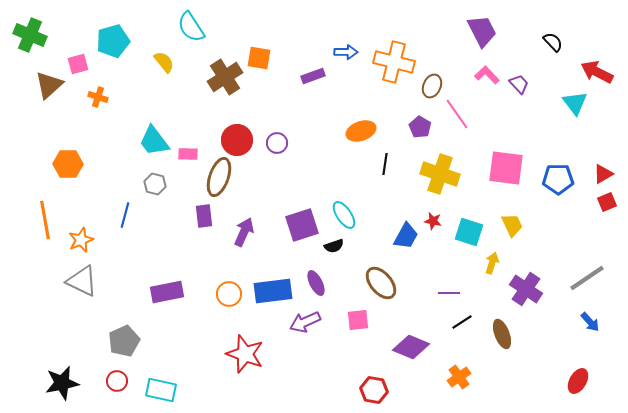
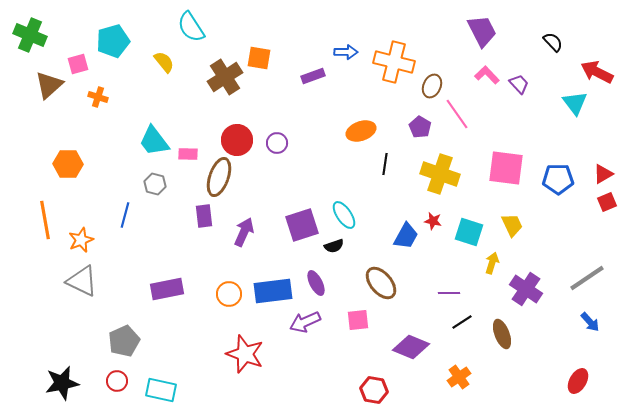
purple rectangle at (167, 292): moved 3 px up
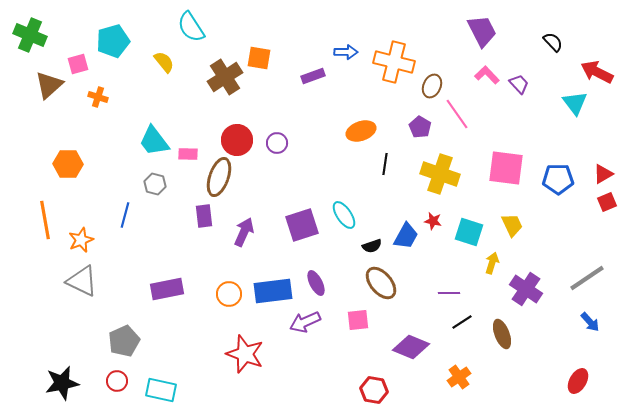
black semicircle at (334, 246): moved 38 px right
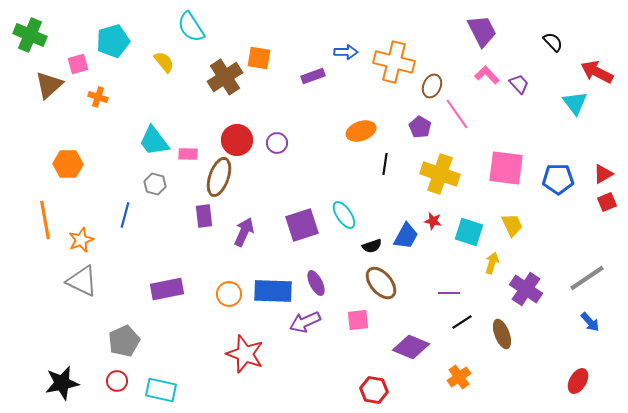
blue rectangle at (273, 291): rotated 9 degrees clockwise
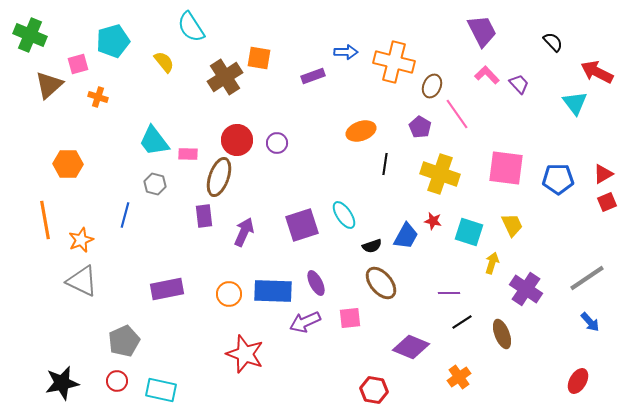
pink square at (358, 320): moved 8 px left, 2 px up
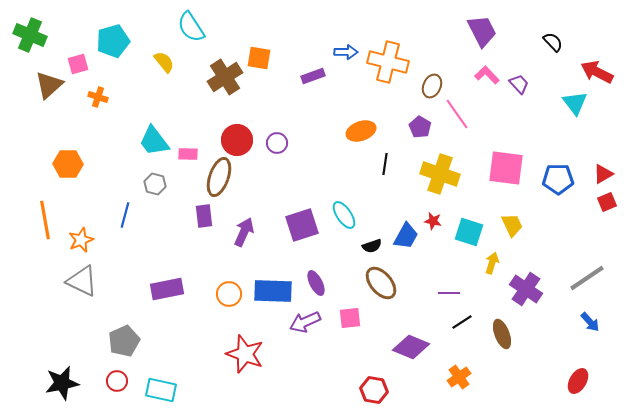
orange cross at (394, 62): moved 6 px left
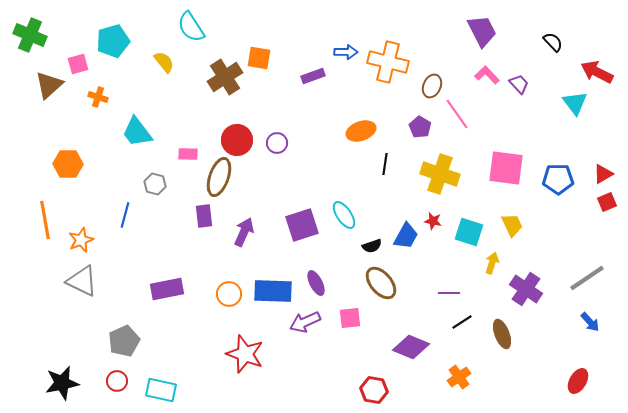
cyan trapezoid at (154, 141): moved 17 px left, 9 px up
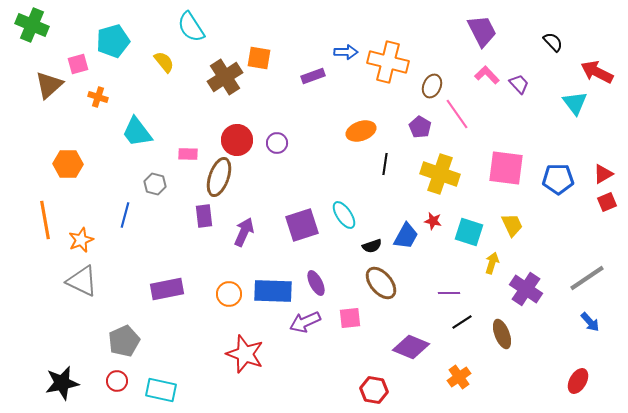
green cross at (30, 35): moved 2 px right, 10 px up
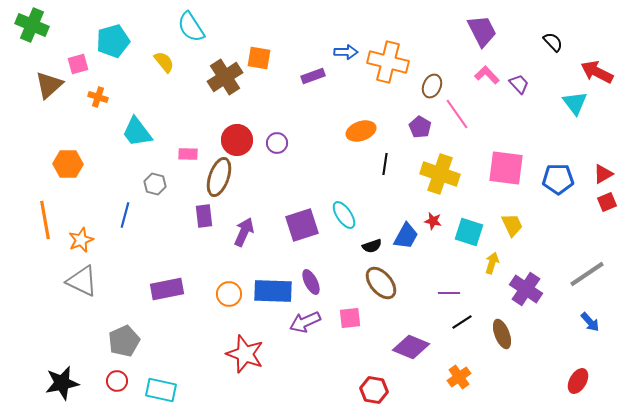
gray line at (587, 278): moved 4 px up
purple ellipse at (316, 283): moved 5 px left, 1 px up
